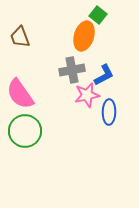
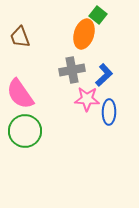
orange ellipse: moved 2 px up
blue L-shape: rotated 15 degrees counterclockwise
pink star: moved 4 px down; rotated 15 degrees clockwise
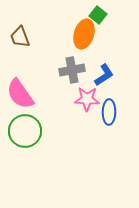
blue L-shape: rotated 10 degrees clockwise
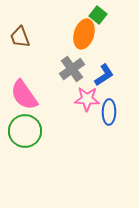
gray cross: moved 1 px up; rotated 25 degrees counterclockwise
pink semicircle: moved 4 px right, 1 px down
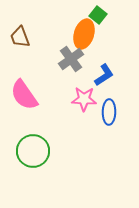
gray cross: moved 1 px left, 10 px up
pink star: moved 3 px left
green circle: moved 8 px right, 20 px down
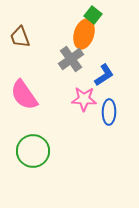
green square: moved 5 px left
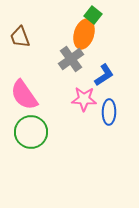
green circle: moved 2 px left, 19 px up
